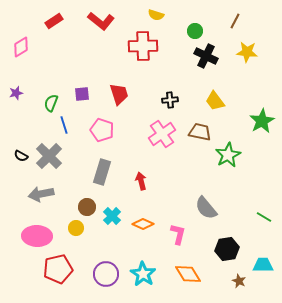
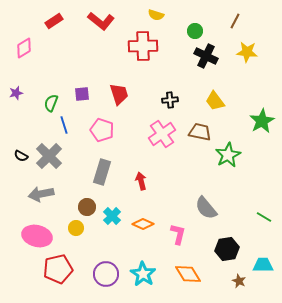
pink diamond at (21, 47): moved 3 px right, 1 px down
pink ellipse at (37, 236): rotated 12 degrees clockwise
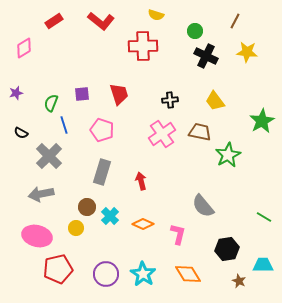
black semicircle at (21, 156): moved 23 px up
gray semicircle at (206, 208): moved 3 px left, 2 px up
cyan cross at (112, 216): moved 2 px left
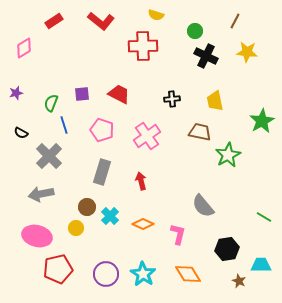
red trapezoid at (119, 94): rotated 45 degrees counterclockwise
black cross at (170, 100): moved 2 px right, 1 px up
yellow trapezoid at (215, 101): rotated 25 degrees clockwise
pink cross at (162, 134): moved 15 px left, 2 px down
cyan trapezoid at (263, 265): moved 2 px left
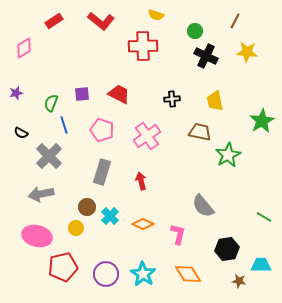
red pentagon at (58, 269): moved 5 px right, 2 px up
brown star at (239, 281): rotated 16 degrees counterclockwise
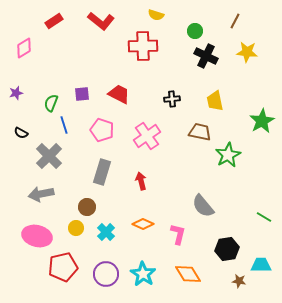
cyan cross at (110, 216): moved 4 px left, 16 px down
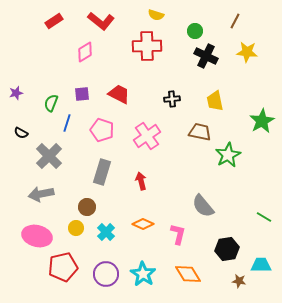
red cross at (143, 46): moved 4 px right
pink diamond at (24, 48): moved 61 px right, 4 px down
blue line at (64, 125): moved 3 px right, 2 px up; rotated 36 degrees clockwise
